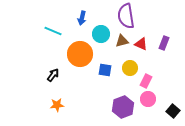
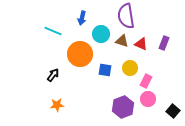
brown triangle: rotated 32 degrees clockwise
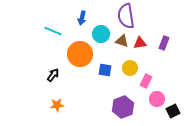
red triangle: moved 1 px left, 1 px up; rotated 32 degrees counterclockwise
pink circle: moved 9 px right
black square: rotated 24 degrees clockwise
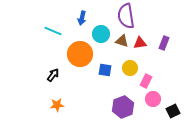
pink circle: moved 4 px left
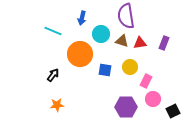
yellow circle: moved 1 px up
purple hexagon: moved 3 px right; rotated 20 degrees clockwise
